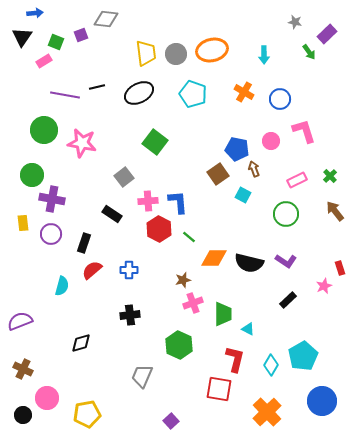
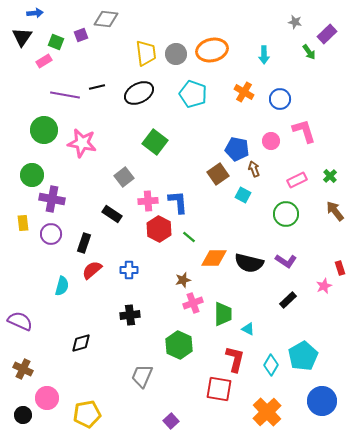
purple semicircle at (20, 321): rotated 45 degrees clockwise
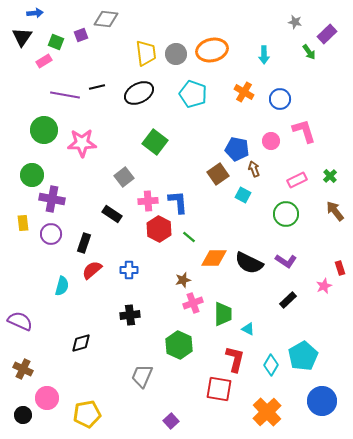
pink star at (82, 143): rotated 12 degrees counterclockwise
black semicircle at (249, 263): rotated 12 degrees clockwise
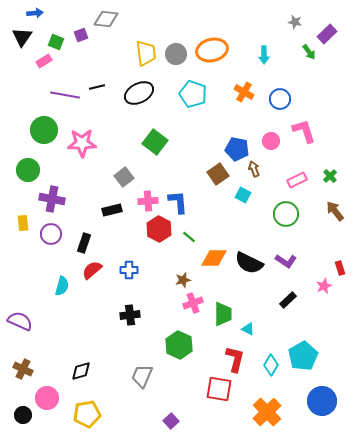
green circle at (32, 175): moved 4 px left, 5 px up
black rectangle at (112, 214): moved 4 px up; rotated 48 degrees counterclockwise
black diamond at (81, 343): moved 28 px down
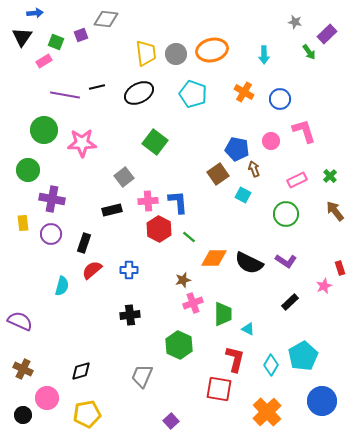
black rectangle at (288, 300): moved 2 px right, 2 px down
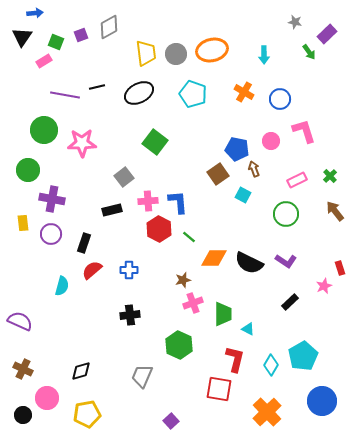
gray diamond at (106, 19): moved 3 px right, 8 px down; rotated 35 degrees counterclockwise
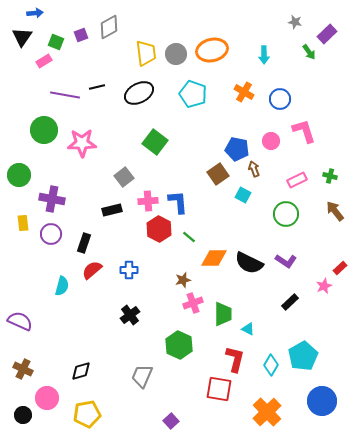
green circle at (28, 170): moved 9 px left, 5 px down
green cross at (330, 176): rotated 32 degrees counterclockwise
red rectangle at (340, 268): rotated 64 degrees clockwise
black cross at (130, 315): rotated 30 degrees counterclockwise
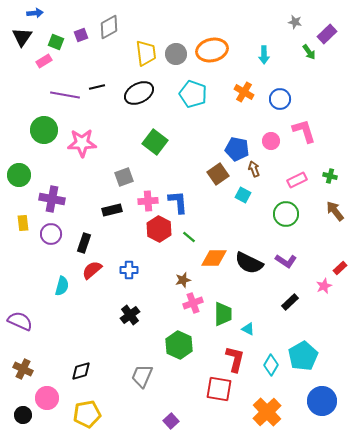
gray square at (124, 177): rotated 18 degrees clockwise
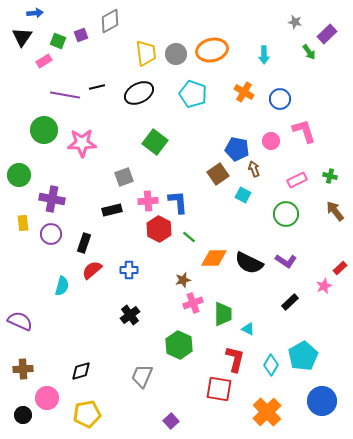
gray diamond at (109, 27): moved 1 px right, 6 px up
green square at (56, 42): moved 2 px right, 1 px up
brown cross at (23, 369): rotated 30 degrees counterclockwise
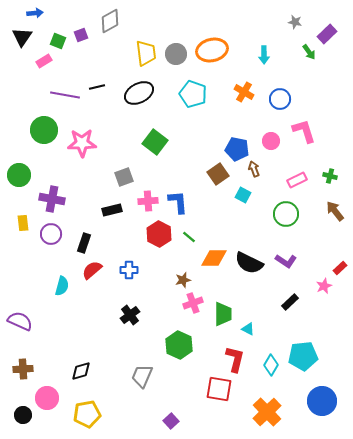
red hexagon at (159, 229): moved 5 px down
cyan pentagon at (303, 356): rotated 24 degrees clockwise
